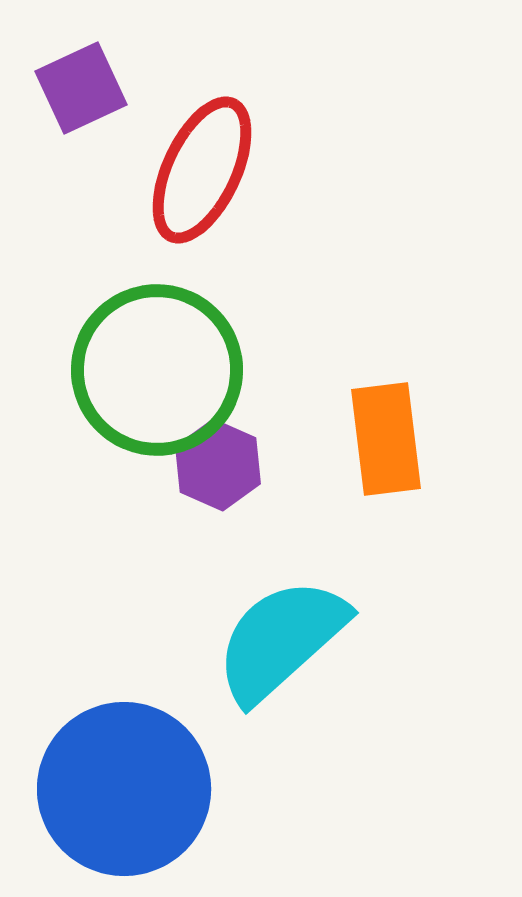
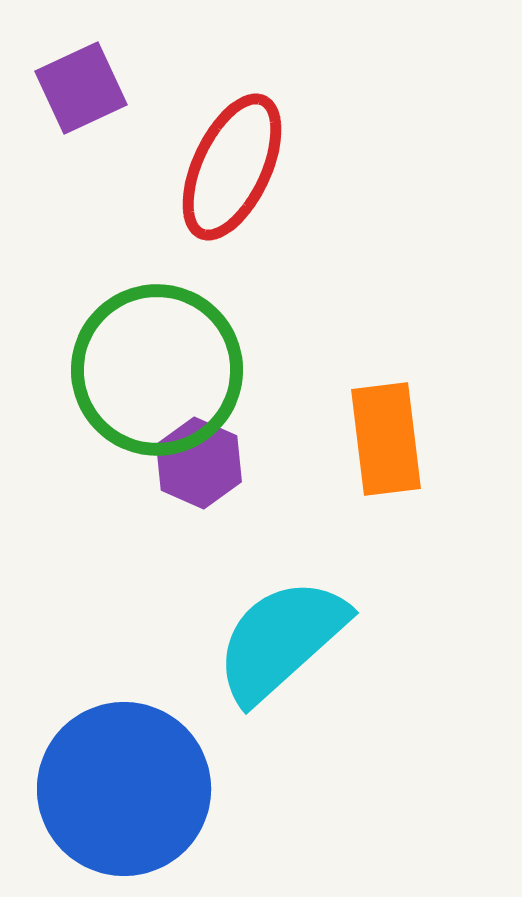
red ellipse: moved 30 px right, 3 px up
purple hexagon: moved 19 px left, 2 px up
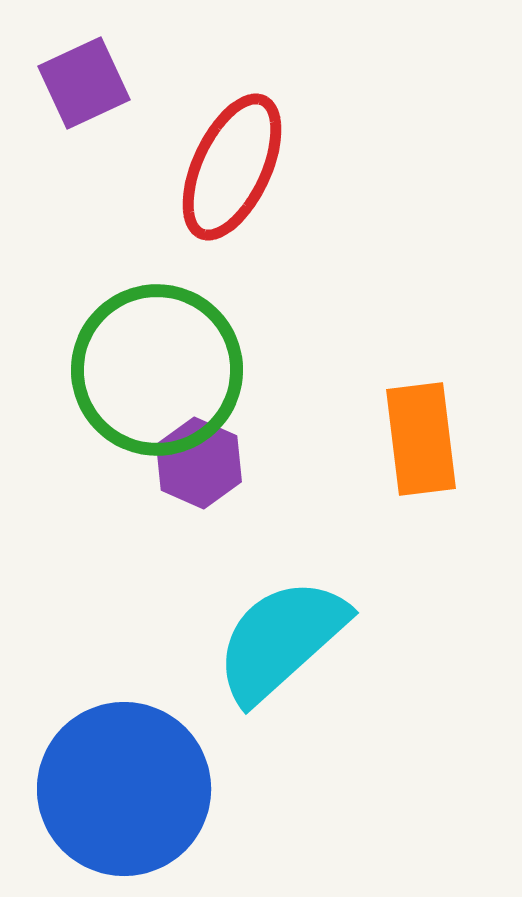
purple square: moved 3 px right, 5 px up
orange rectangle: moved 35 px right
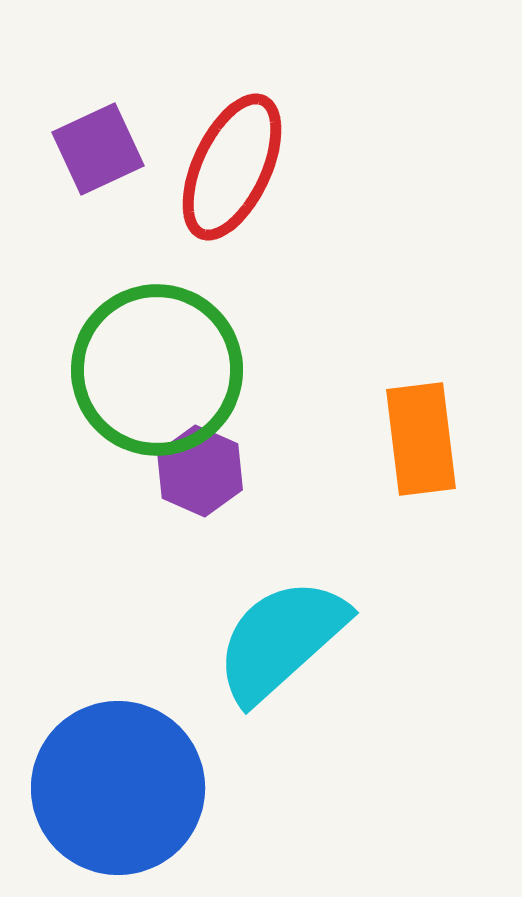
purple square: moved 14 px right, 66 px down
purple hexagon: moved 1 px right, 8 px down
blue circle: moved 6 px left, 1 px up
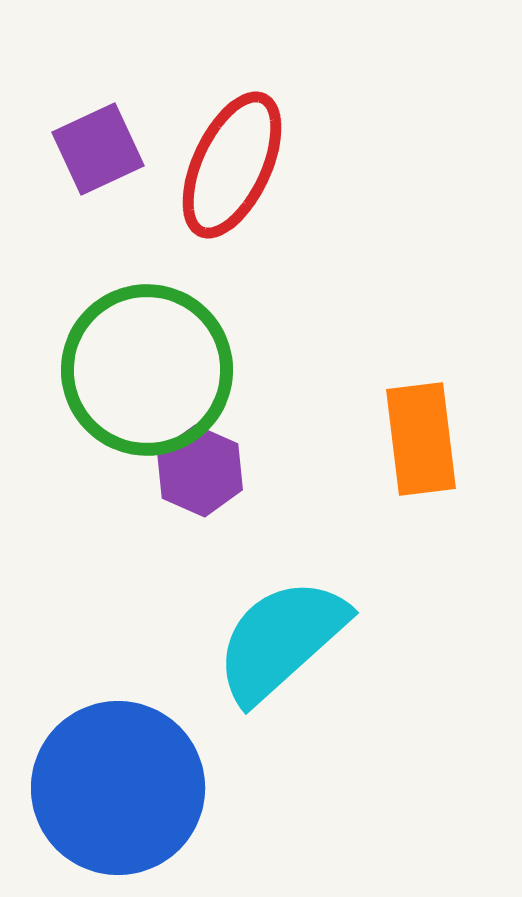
red ellipse: moved 2 px up
green circle: moved 10 px left
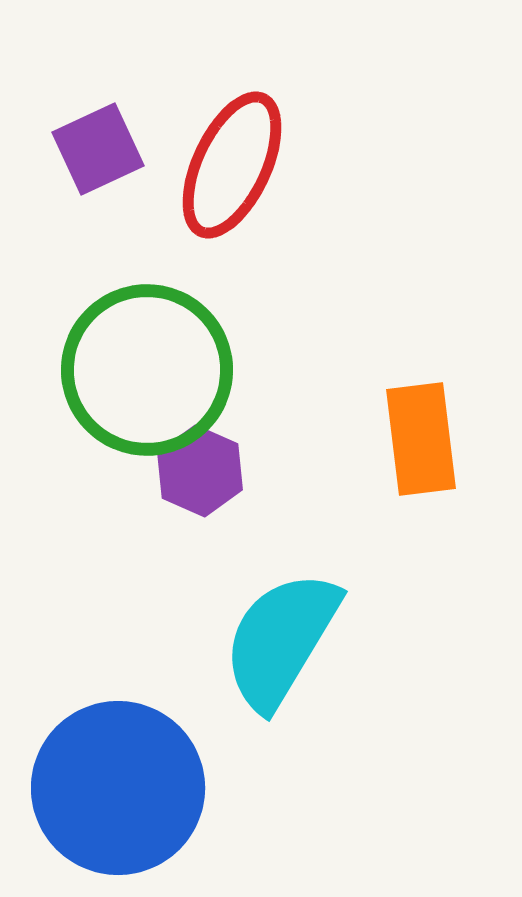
cyan semicircle: rotated 17 degrees counterclockwise
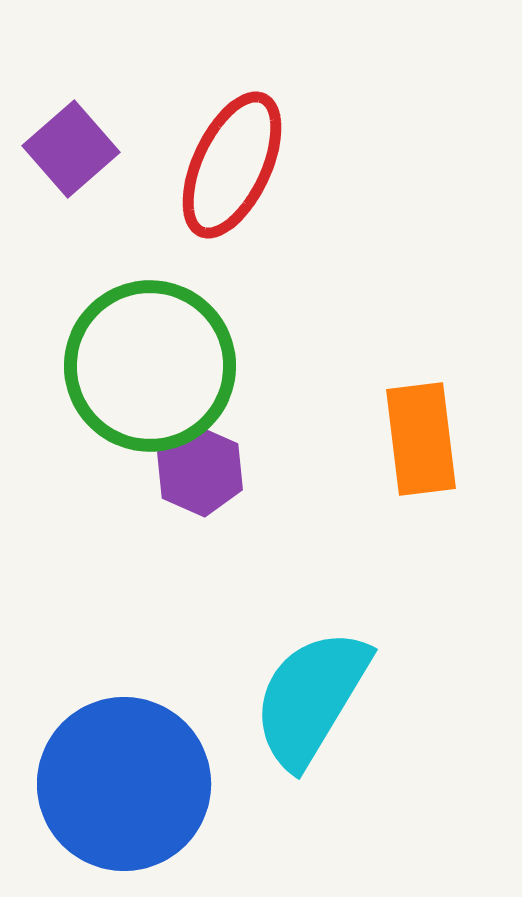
purple square: moved 27 px left; rotated 16 degrees counterclockwise
green circle: moved 3 px right, 4 px up
cyan semicircle: moved 30 px right, 58 px down
blue circle: moved 6 px right, 4 px up
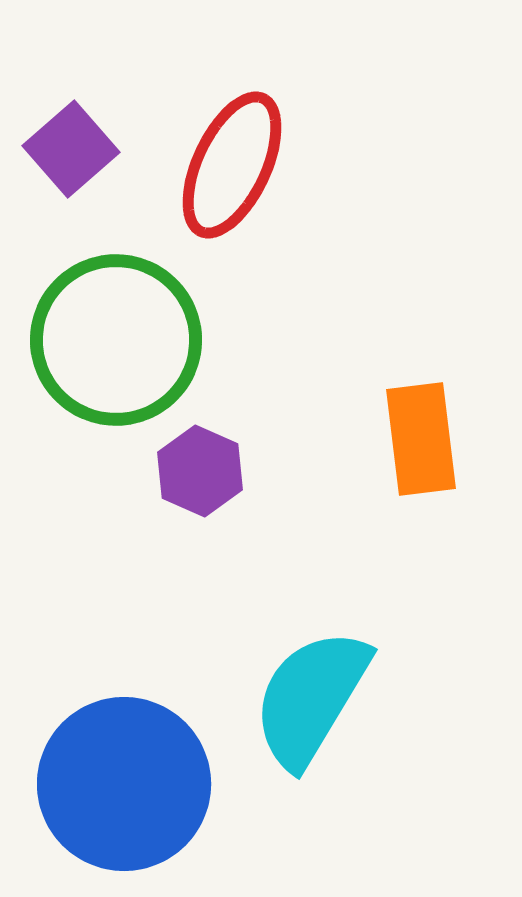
green circle: moved 34 px left, 26 px up
